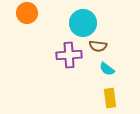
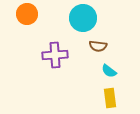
orange circle: moved 1 px down
cyan circle: moved 5 px up
purple cross: moved 14 px left
cyan semicircle: moved 2 px right, 2 px down
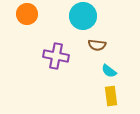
cyan circle: moved 2 px up
brown semicircle: moved 1 px left, 1 px up
purple cross: moved 1 px right, 1 px down; rotated 15 degrees clockwise
yellow rectangle: moved 1 px right, 2 px up
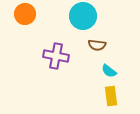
orange circle: moved 2 px left
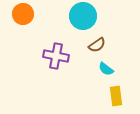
orange circle: moved 2 px left
brown semicircle: rotated 42 degrees counterclockwise
cyan semicircle: moved 3 px left, 2 px up
yellow rectangle: moved 5 px right
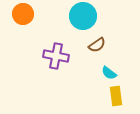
cyan semicircle: moved 3 px right, 4 px down
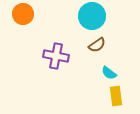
cyan circle: moved 9 px right
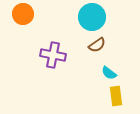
cyan circle: moved 1 px down
purple cross: moved 3 px left, 1 px up
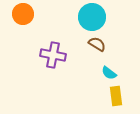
brown semicircle: moved 1 px up; rotated 114 degrees counterclockwise
